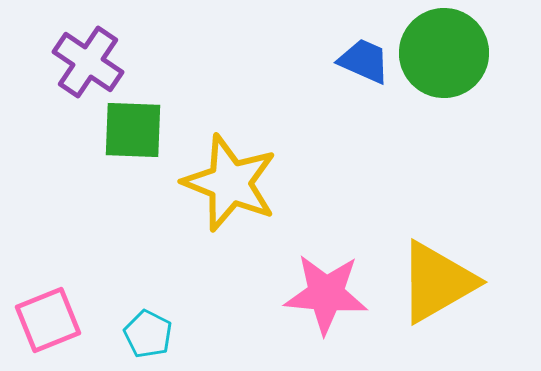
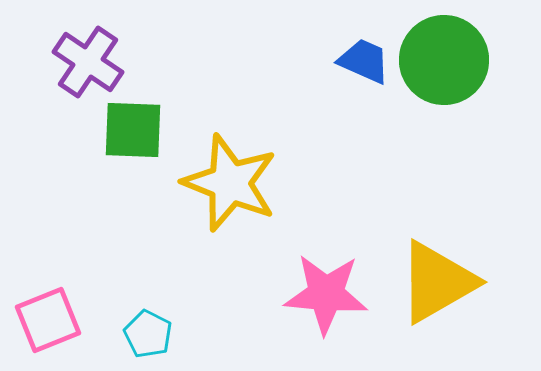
green circle: moved 7 px down
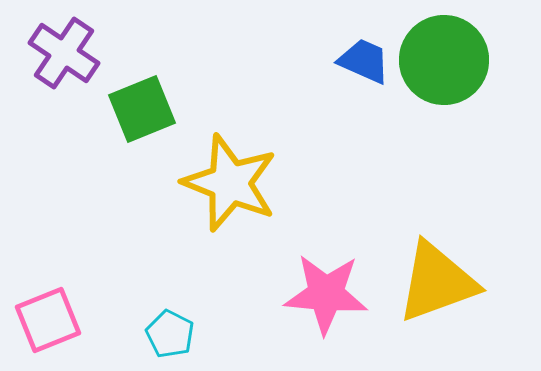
purple cross: moved 24 px left, 9 px up
green square: moved 9 px right, 21 px up; rotated 24 degrees counterclockwise
yellow triangle: rotated 10 degrees clockwise
cyan pentagon: moved 22 px right
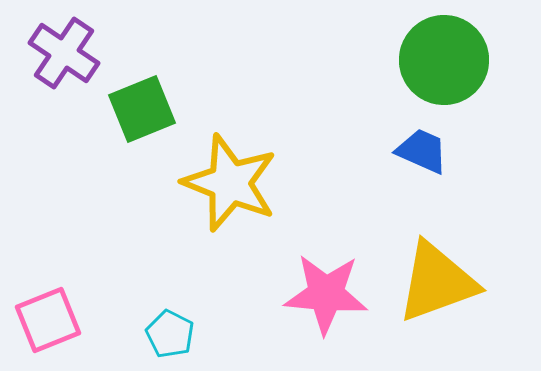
blue trapezoid: moved 58 px right, 90 px down
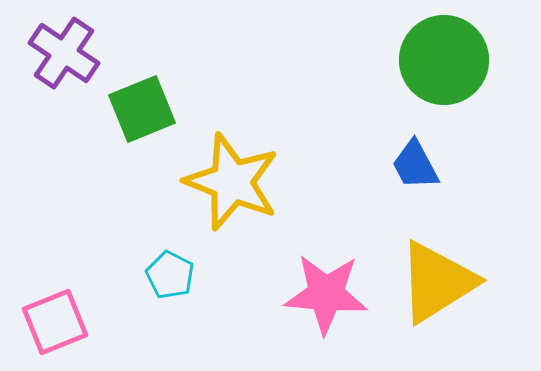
blue trapezoid: moved 7 px left, 14 px down; rotated 142 degrees counterclockwise
yellow star: moved 2 px right, 1 px up
yellow triangle: rotated 12 degrees counterclockwise
pink square: moved 7 px right, 2 px down
cyan pentagon: moved 59 px up
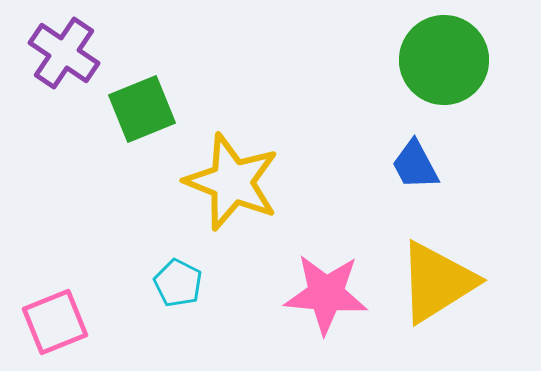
cyan pentagon: moved 8 px right, 8 px down
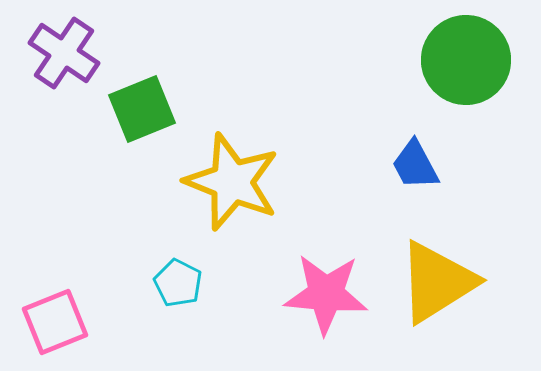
green circle: moved 22 px right
